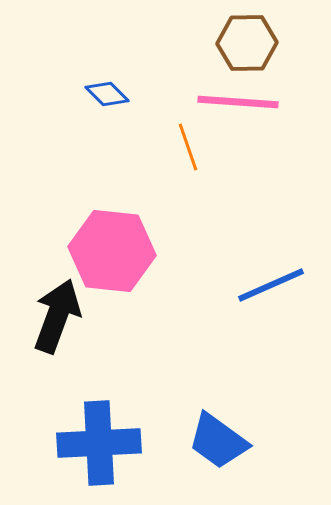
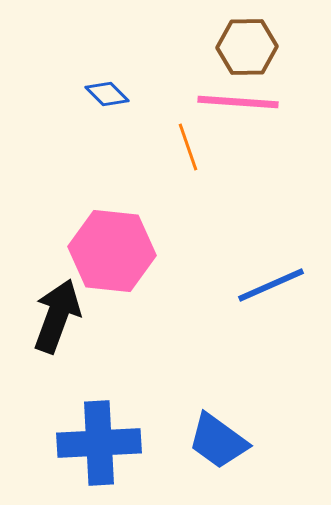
brown hexagon: moved 4 px down
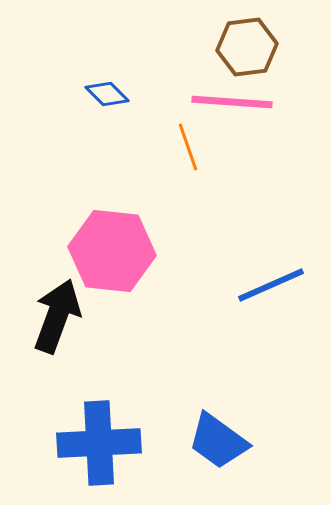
brown hexagon: rotated 6 degrees counterclockwise
pink line: moved 6 px left
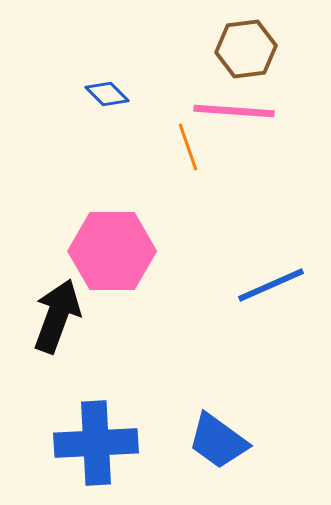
brown hexagon: moved 1 px left, 2 px down
pink line: moved 2 px right, 9 px down
pink hexagon: rotated 6 degrees counterclockwise
blue cross: moved 3 px left
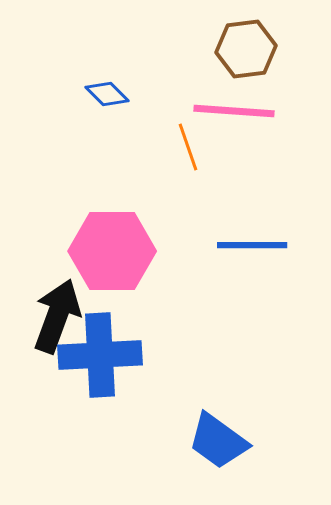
blue line: moved 19 px left, 40 px up; rotated 24 degrees clockwise
blue cross: moved 4 px right, 88 px up
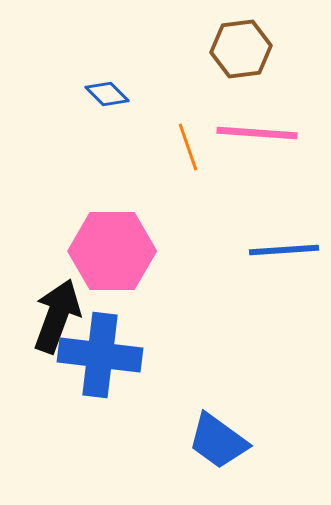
brown hexagon: moved 5 px left
pink line: moved 23 px right, 22 px down
blue line: moved 32 px right, 5 px down; rotated 4 degrees counterclockwise
blue cross: rotated 10 degrees clockwise
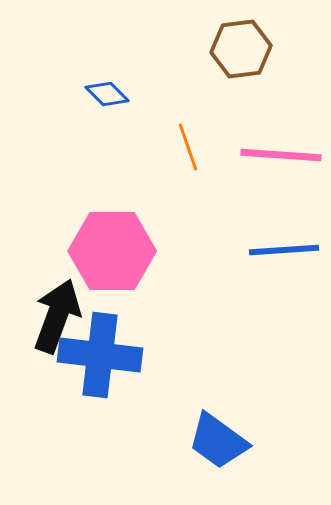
pink line: moved 24 px right, 22 px down
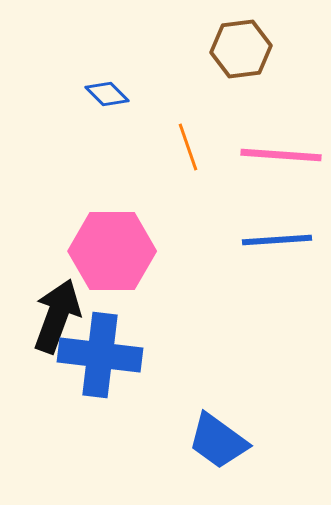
blue line: moved 7 px left, 10 px up
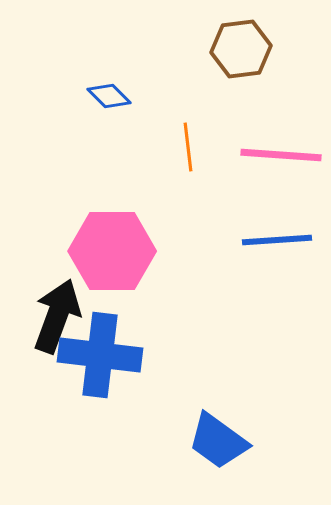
blue diamond: moved 2 px right, 2 px down
orange line: rotated 12 degrees clockwise
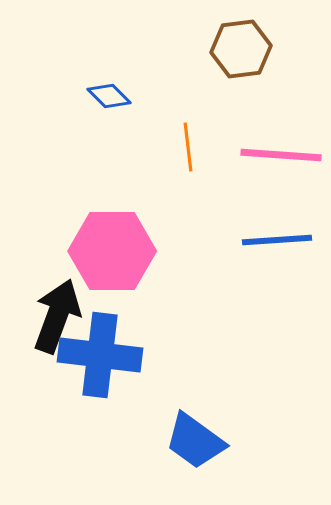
blue trapezoid: moved 23 px left
